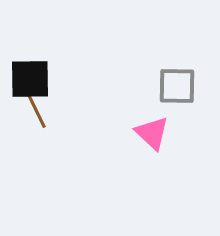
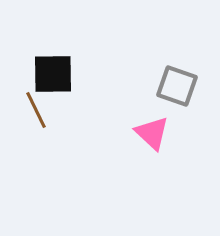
black square: moved 23 px right, 5 px up
gray square: rotated 18 degrees clockwise
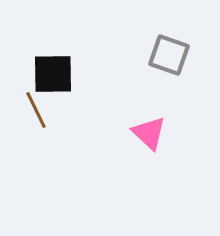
gray square: moved 8 px left, 31 px up
pink triangle: moved 3 px left
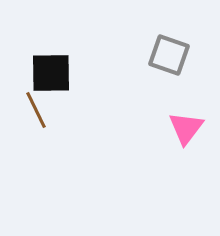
black square: moved 2 px left, 1 px up
pink triangle: moved 37 px right, 5 px up; rotated 24 degrees clockwise
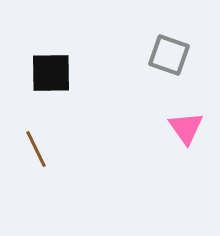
brown line: moved 39 px down
pink triangle: rotated 12 degrees counterclockwise
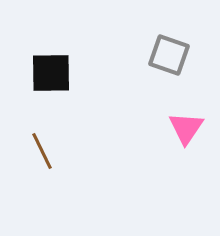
pink triangle: rotated 9 degrees clockwise
brown line: moved 6 px right, 2 px down
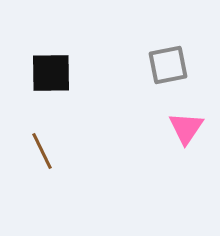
gray square: moved 1 px left, 10 px down; rotated 30 degrees counterclockwise
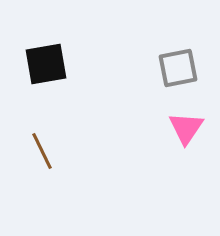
gray square: moved 10 px right, 3 px down
black square: moved 5 px left, 9 px up; rotated 9 degrees counterclockwise
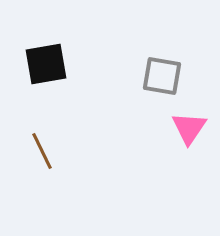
gray square: moved 16 px left, 8 px down; rotated 21 degrees clockwise
pink triangle: moved 3 px right
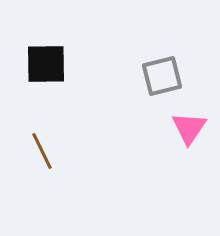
black square: rotated 9 degrees clockwise
gray square: rotated 24 degrees counterclockwise
